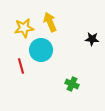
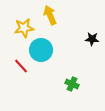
yellow arrow: moved 7 px up
red line: rotated 28 degrees counterclockwise
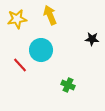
yellow star: moved 7 px left, 9 px up
red line: moved 1 px left, 1 px up
green cross: moved 4 px left, 1 px down
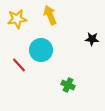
red line: moved 1 px left
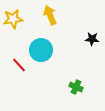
yellow star: moved 4 px left
green cross: moved 8 px right, 2 px down
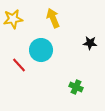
yellow arrow: moved 3 px right, 3 px down
black star: moved 2 px left, 4 px down
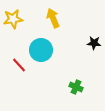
black star: moved 4 px right
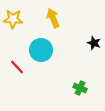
yellow star: rotated 12 degrees clockwise
black star: rotated 16 degrees clockwise
red line: moved 2 px left, 2 px down
green cross: moved 4 px right, 1 px down
